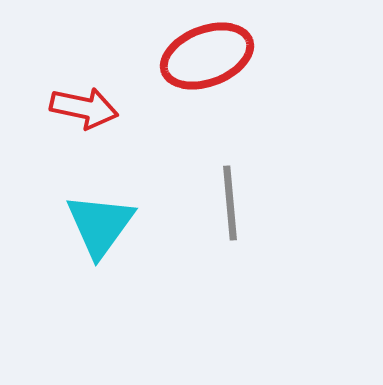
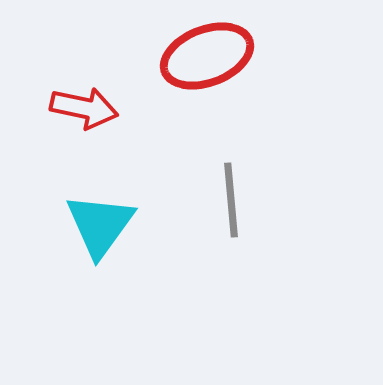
gray line: moved 1 px right, 3 px up
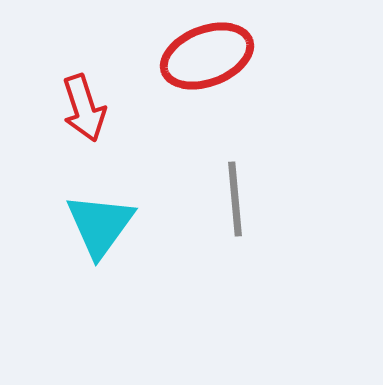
red arrow: rotated 60 degrees clockwise
gray line: moved 4 px right, 1 px up
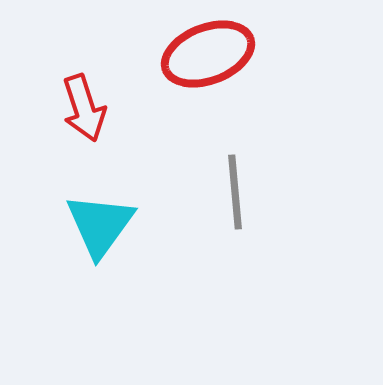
red ellipse: moved 1 px right, 2 px up
gray line: moved 7 px up
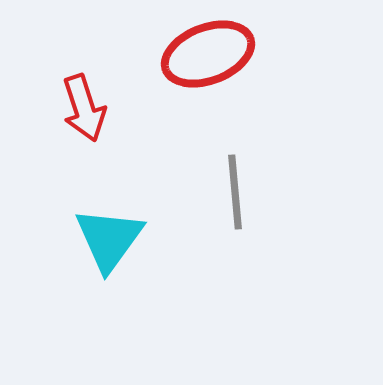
cyan triangle: moved 9 px right, 14 px down
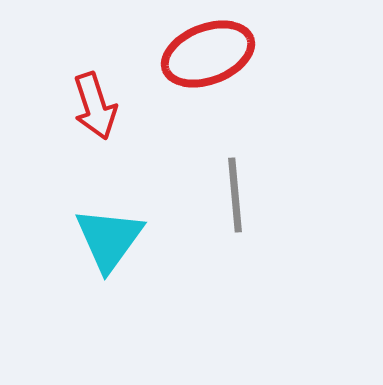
red arrow: moved 11 px right, 2 px up
gray line: moved 3 px down
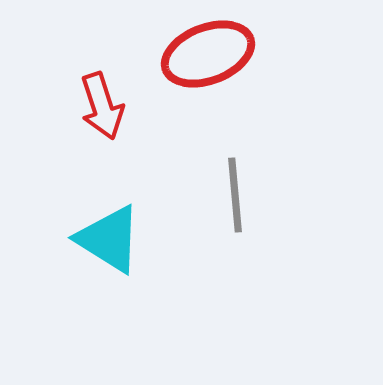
red arrow: moved 7 px right
cyan triangle: rotated 34 degrees counterclockwise
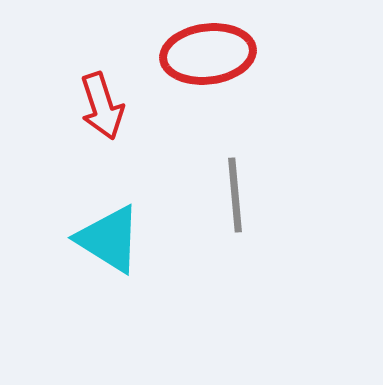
red ellipse: rotated 14 degrees clockwise
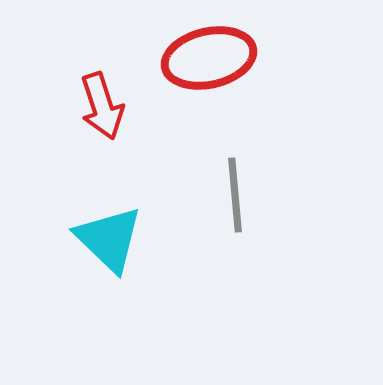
red ellipse: moved 1 px right, 4 px down; rotated 6 degrees counterclockwise
cyan triangle: rotated 12 degrees clockwise
